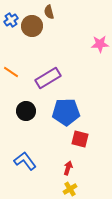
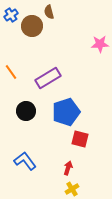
blue cross: moved 5 px up
orange line: rotated 21 degrees clockwise
blue pentagon: rotated 16 degrees counterclockwise
yellow cross: moved 2 px right
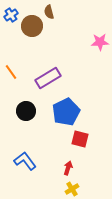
pink star: moved 2 px up
blue pentagon: rotated 8 degrees counterclockwise
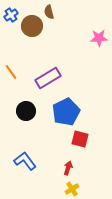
pink star: moved 1 px left, 4 px up
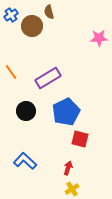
blue L-shape: rotated 10 degrees counterclockwise
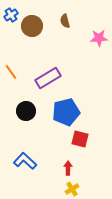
brown semicircle: moved 16 px right, 9 px down
blue pentagon: rotated 12 degrees clockwise
red arrow: rotated 16 degrees counterclockwise
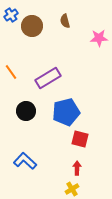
red arrow: moved 9 px right
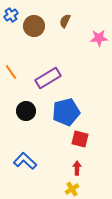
brown semicircle: rotated 40 degrees clockwise
brown circle: moved 2 px right
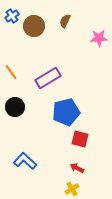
blue cross: moved 1 px right, 1 px down
black circle: moved 11 px left, 4 px up
red arrow: rotated 64 degrees counterclockwise
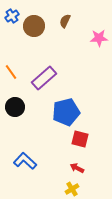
purple rectangle: moved 4 px left; rotated 10 degrees counterclockwise
